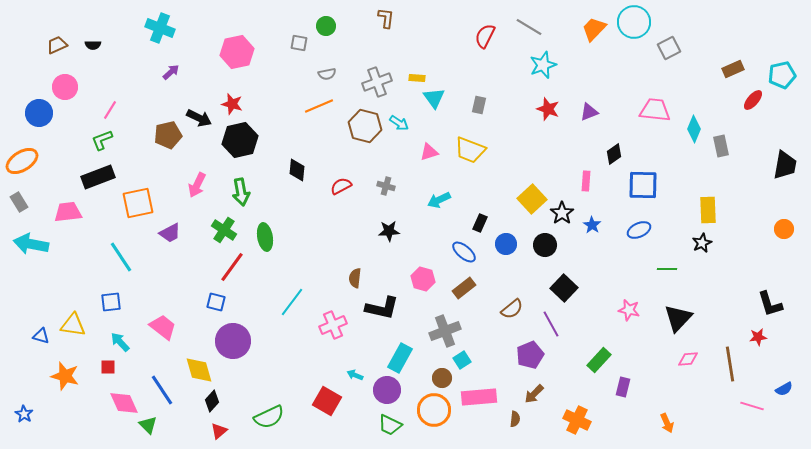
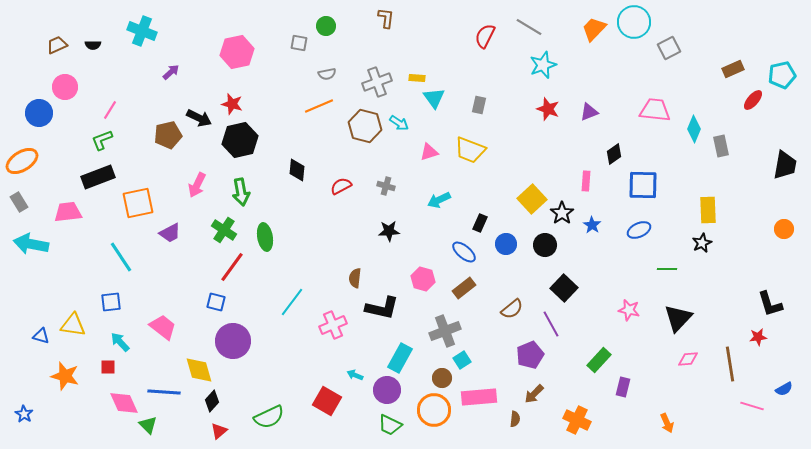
cyan cross at (160, 28): moved 18 px left, 3 px down
blue line at (162, 390): moved 2 px right, 2 px down; rotated 52 degrees counterclockwise
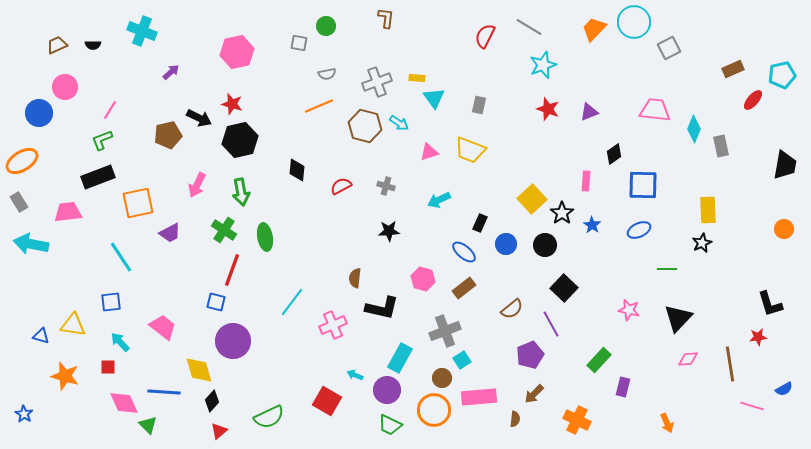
red line at (232, 267): moved 3 px down; rotated 16 degrees counterclockwise
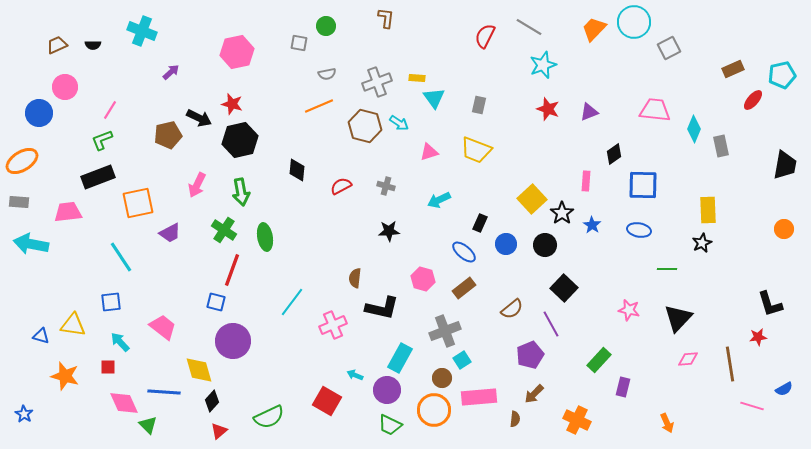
yellow trapezoid at (470, 150): moved 6 px right
gray rectangle at (19, 202): rotated 54 degrees counterclockwise
blue ellipse at (639, 230): rotated 35 degrees clockwise
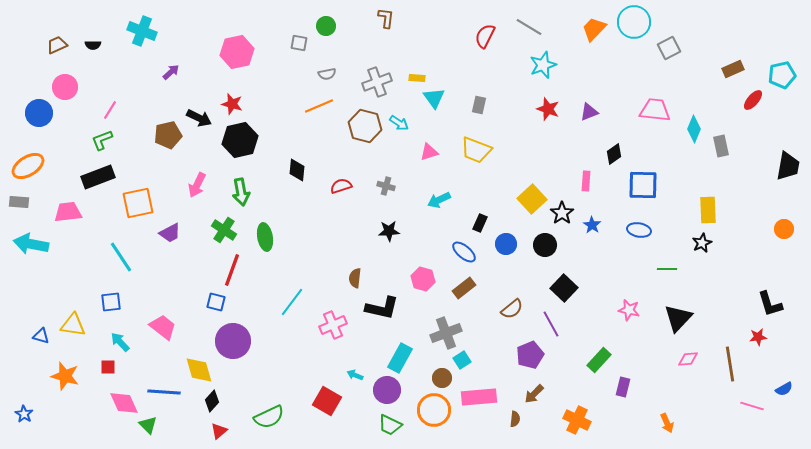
orange ellipse at (22, 161): moved 6 px right, 5 px down
black trapezoid at (785, 165): moved 3 px right, 1 px down
red semicircle at (341, 186): rotated 10 degrees clockwise
gray cross at (445, 331): moved 1 px right, 2 px down
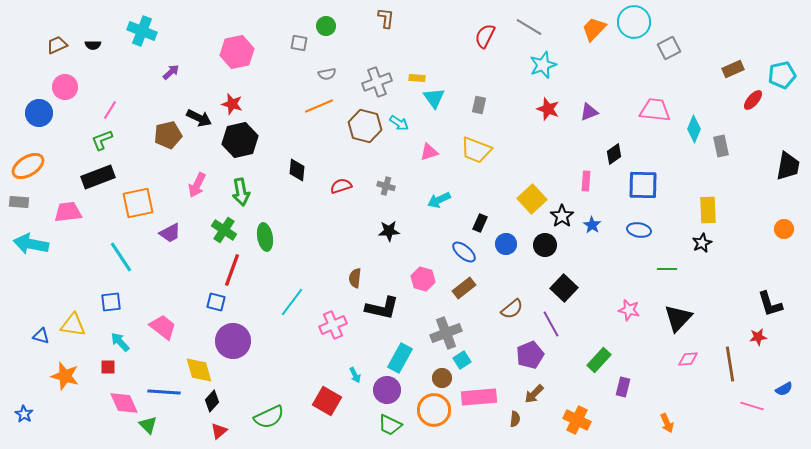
black star at (562, 213): moved 3 px down
cyan arrow at (355, 375): rotated 140 degrees counterclockwise
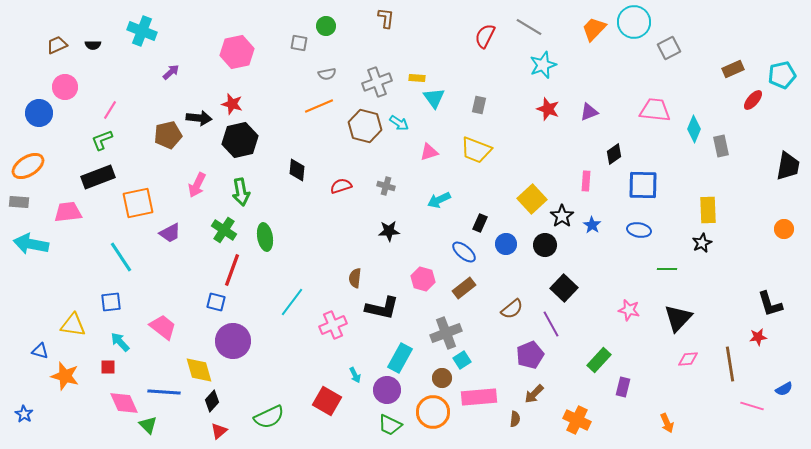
black arrow at (199, 118): rotated 20 degrees counterclockwise
blue triangle at (41, 336): moved 1 px left, 15 px down
orange circle at (434, 410): moved 1 px left, 2 px down
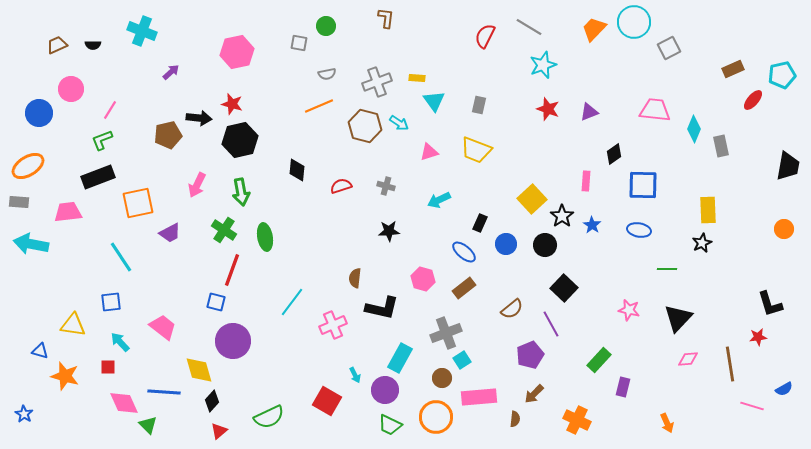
pink circle at (65, 87): moved 6 px right, 2 px down
cyan triangle at (434, 98): moved 3 px down
purple circle at (387, 390): moved 2 px left
orange circle at (433, 412): moved 3 px right, 5 px down
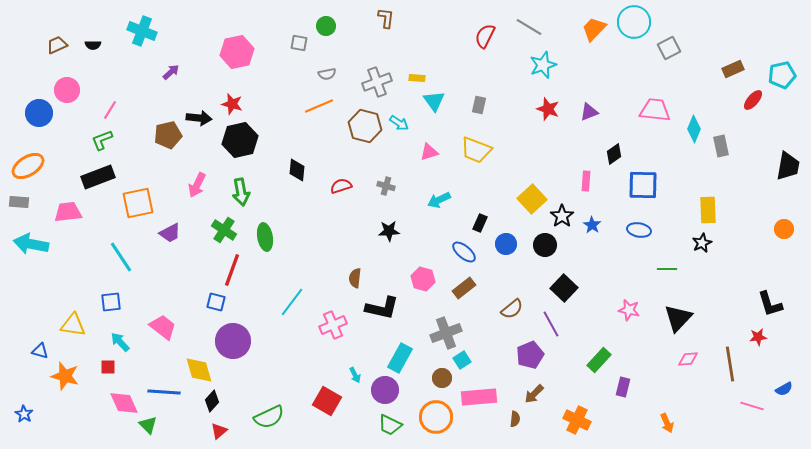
pink circle at (71, 89): moved 4 px left, 1 px down
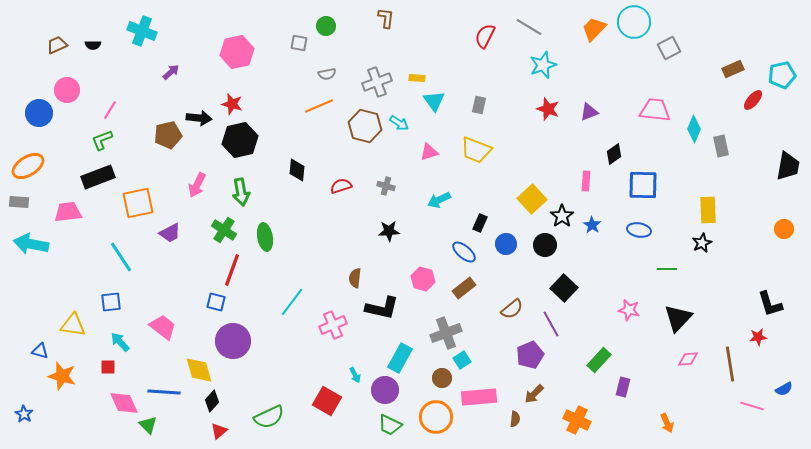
orange star at (65, 376): moved 3 px left
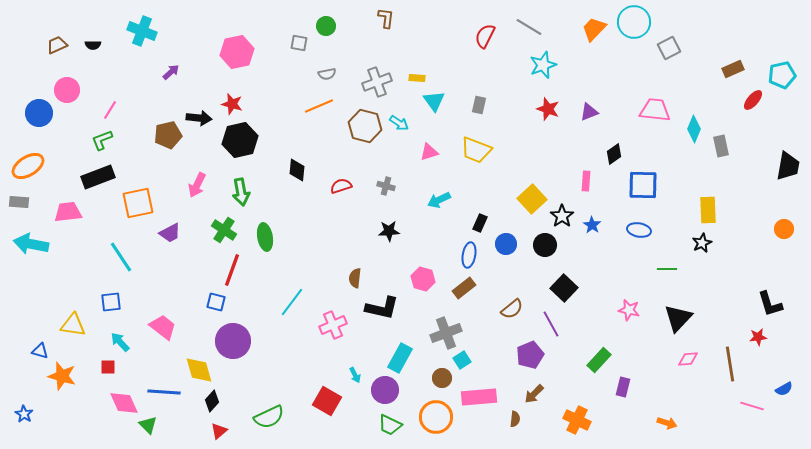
blue ellipse at (464, 252): moved 5 px right, 3 px down; rotated 60 degrees clockwise
orange arrow at (667, 423): rotated 48 degrees counterclockwise
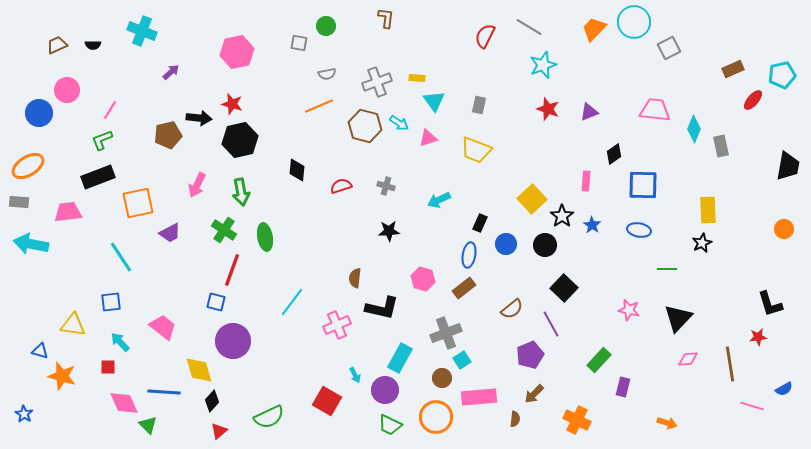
pink triangle at (429, 152): moved 1 px left, 14 px up
pink cross at (333, 325): moved 4 px right
